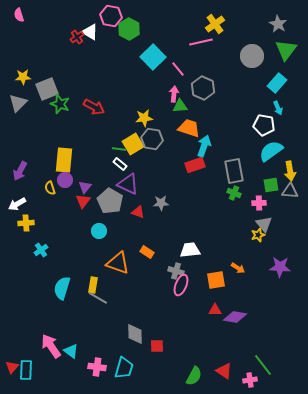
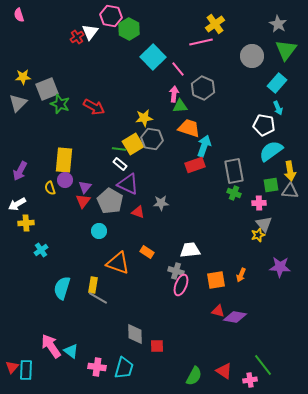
white triangle at (90, 32): rotated 36 degrees clockwise
orange arrow at (238, 268): moved 3 px right, 7 px down; rotated 80 degrees clockwise
red triangle at (215, 310): moved 3 px right, 1 px down; rotated 16 degrees clockwise
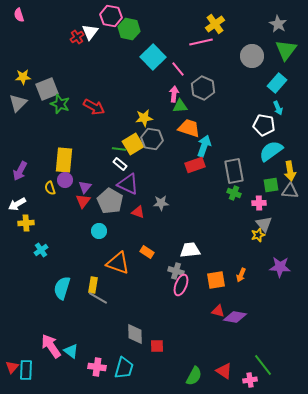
green hexagon at (129, 29): rotated 15 degrees counterclockwise
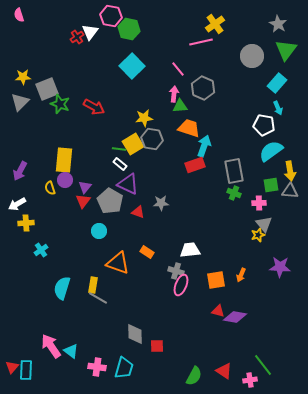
cyan square at (153, 57): moved 21 px left, 9 px down
gray triangle at (18, 103): moved 2 px right, 1 px up
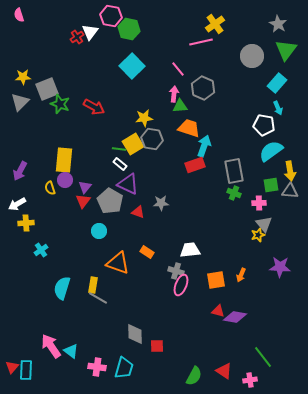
green line at (263, 365): moved 8 px up
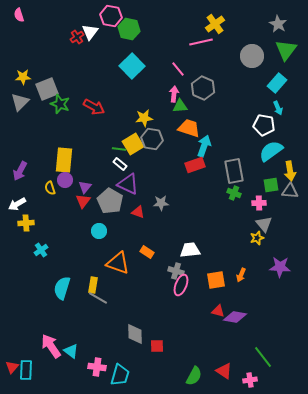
yellow star at (258, 235): moved 1 px left, 3 px down
cyan trapezoid at (124, 368): moved 4 px left, 7 px down
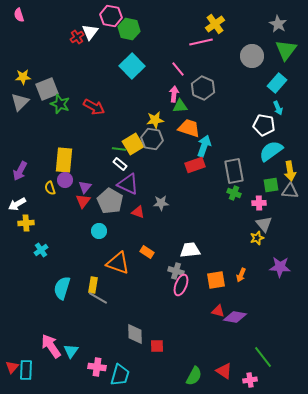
yellow star at (144, 118): moved 11 px right, 2 px down
cyan triangle at (71, 351): rotated 28 degrees clockwise
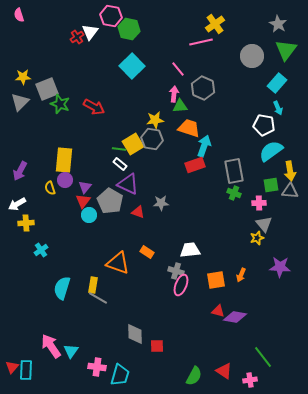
cyan circle at (99, 231): moved 10 px left, 16 px up
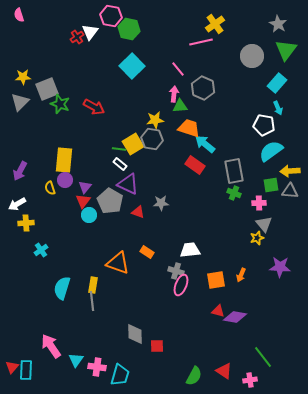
cyan arrow at (204, 146): moved 1 px right, 2 px up; rotated 70 degrees counterclockwise
red rectangle at (195, 165): rotated 54 degrees clockwise
yellow arrow at (290, 171): rotated 96 degrees clockwise
gray line at (98, 298): moved 6 px left, 3 px down; rotated 54 degrees clockwise
cyan triangle at (71, 351): moved 5 px right, 9 px down
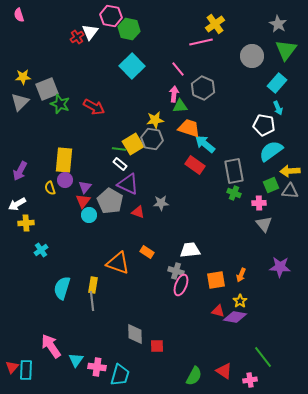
green square at (271, 185): rotated 14 degrees counterclockwise
yellow star at (257, 238): moved 17 px left, 63 px down; rotated 16 degrees counterclockwise
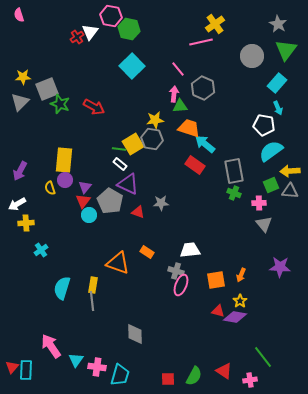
red square at (157, 346): moved 11 px right, 33 px down
